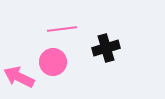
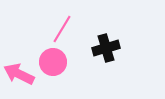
pink line: rotated 52 degrees counterclockwise
pink arrow: moved 3 px up
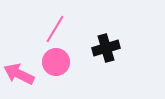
pink line: moved 7 px left
pink circle: moved 3 px right
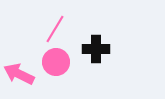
black cross: moved 10 px left, 1 px down; rotated 16 degrees clockwise
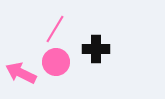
pink arrow: moved 2 px right, 1 px up
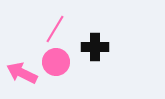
black cross: moved 1 px left, 2 px up
pink arrow: moved 1 px right
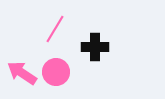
pink circle: moved 10 px down
pink arrow: rotated 8 degrees clockwise
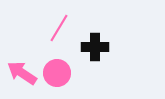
pink line: moved 4 px right, 1 px up
pink circle: moved 1 px right, 1 px down
